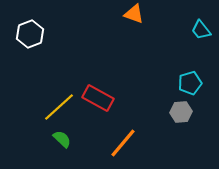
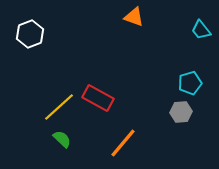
orange triangle: moved 3 px down
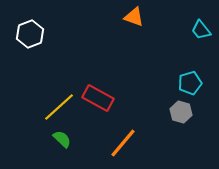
gray hexagon: rotated 20 degrees clockwise
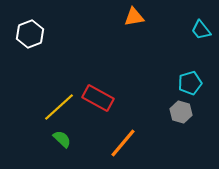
orange triangle: rotated 30 degrees counterclockwise
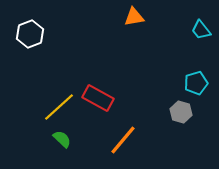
cyan pentagon: moved 6 px right
orange line: moved 3 px up
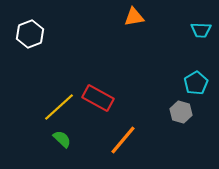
cyan trapezoid: rotated 50 degrees counterclockwise
cyan pentagon: rotated 15 degrees counterclockwise
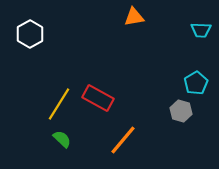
white hexagon: rotated 8 degrees counterclockwise
yellow line: moved 3 px up; rotated 16 degrees counterclockwise
gray hexagon: moved 1 px up
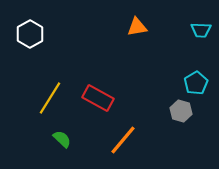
orange triangle: moved 3 px right, 10 px down
yellow line: moved 9 px left, 6 px up
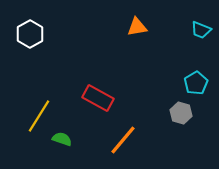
cyan trapezoid: rotated 20 degrees clockwise
yellow line: moved 11 px left, 18 px down
gray hexagon: moved 2 px down
green semicircle: rotated 24 degrees counterclockwise
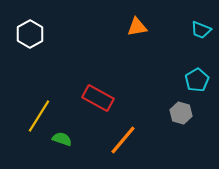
cyan pentagon: moved 1 px right, 3 px up
